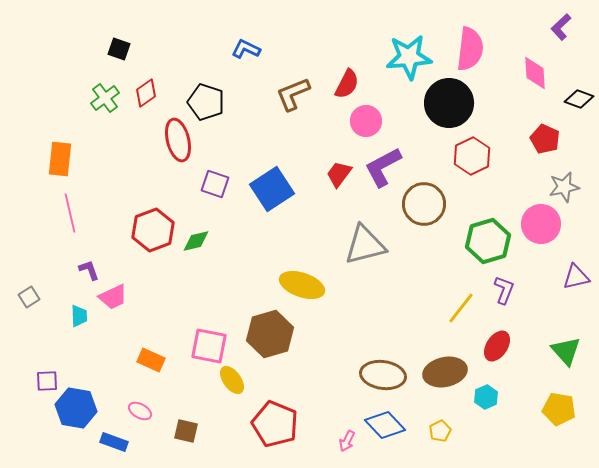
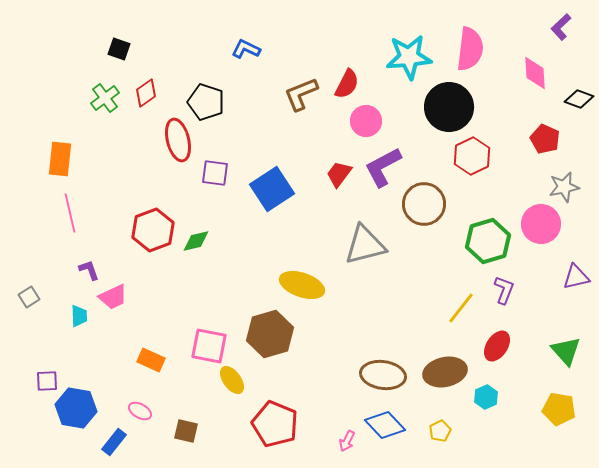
brown L-shape at (293, 94): moved 8 px right
black circle at (449, 103): moved 4 px down
purple square at (215, 184): moved 11 px up; rotated 12 degrees counterclockwise
blue rectangle at (114, 442): rotated 72 degrees counterclockwise
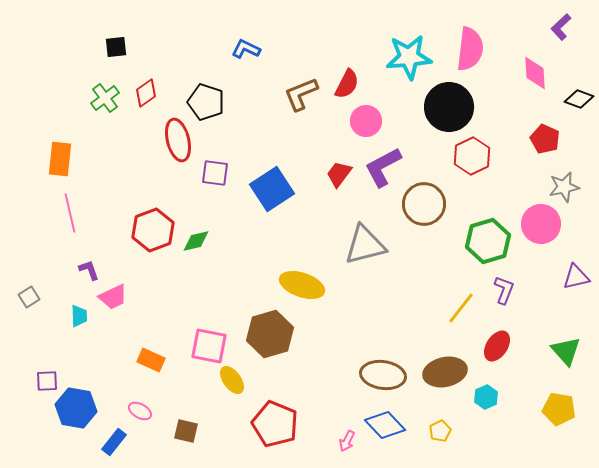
black square at (119, 49): moved 3 px left, 2 px up; rotated 25 degrees counterclockwise
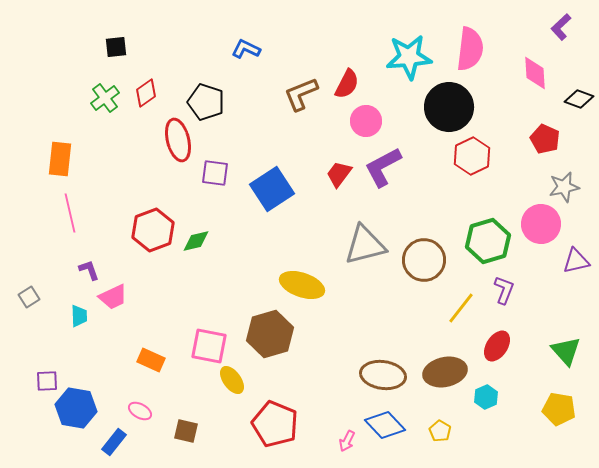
brown circle at (424, 204): moved 56 px down
purple triangle at (576, 277): moved 16 px up
yellow pentagon at (440, 431): rotated 15 degrees counterclockwise
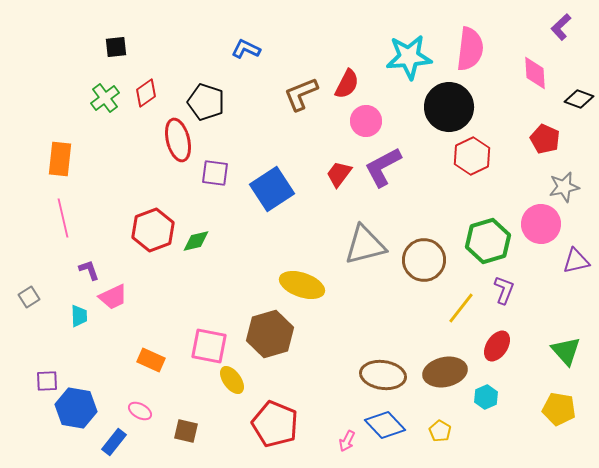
pink line at (70, 213): moved 7 px left, 5 px down
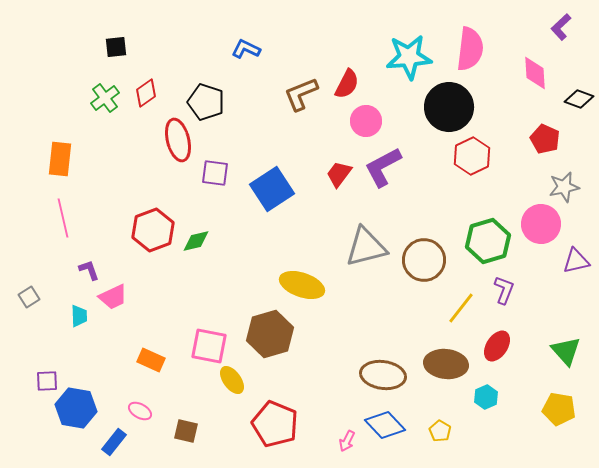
gray triangle at (365, 245): moved 1 px right, 2 px down
brown ellipse at (445, 372): moved 1 px right, 8 px up; rotated 18 degrees clockwise
